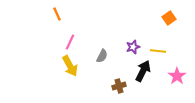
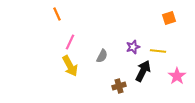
orange square: rotated 16 degrees clockwise
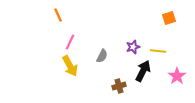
orange line: moved 1 px right, 1 px down
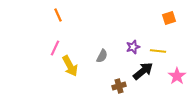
pink line: moved 15 px left, 6 px down
black arrow: rotated 25 degrees clockwise
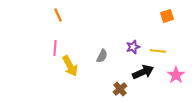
orange square: moved 2 px left, 2 px up
pink line: rotated 21 degrees counterclockwise
black arrow: moved 1 px down; rotated 15 degrees clockwise
pink star: moved 1 px left, 1 px up
brown cross: moved 1 px right, 3 px down; rotated 24 degrees counterclockwise
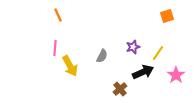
yellow line: moved 2 px down; rotated 63 degrees counterclockwise
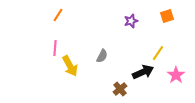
orange line: rotated 56 degrees clockwise
purple star: moved 2 px left, 26 px up
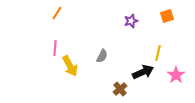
orange line: moved 1 px left, 2 px up
yellow line: rotated 21 degrees counterclockwise
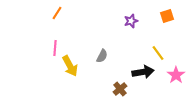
yellow line: rotated 49 degrees counterclockwise
black arrow: rotated 15 degrees clockwise
